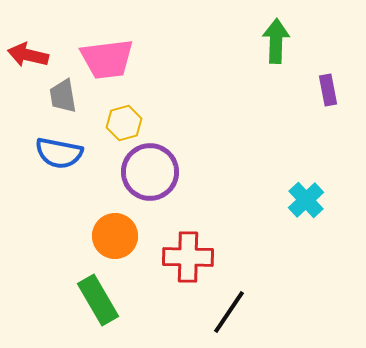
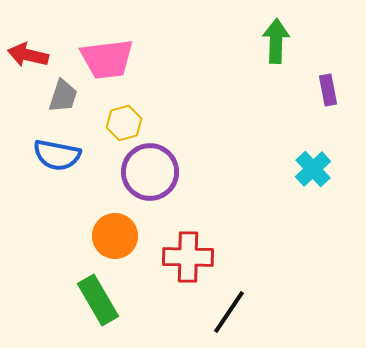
gray trapezoid: rotated 153 degrees counterclockwise
blue semicircle: moved 2 px left, 2 px down
cyan cross: moved 7 px right, 31 px up
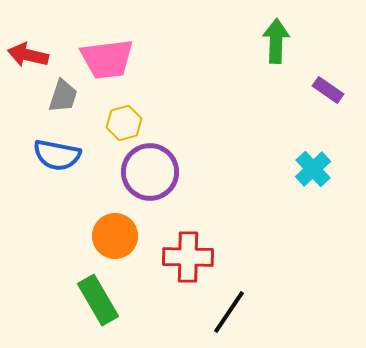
purple rectangle: rotated 44 degrees counterclockwise
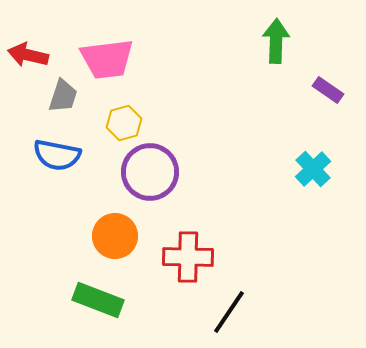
green rectangle: rotated 39 degrees counterclockwise
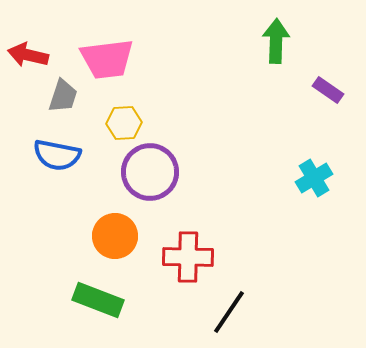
yellow hexagon: rotated 12 degrees clockwise
cyan cross: moved 1 px right, 9 px down; rotated 12 degrees clockwise
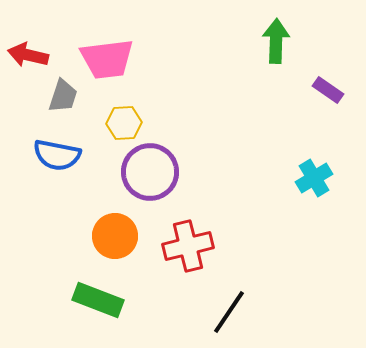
red cross: moved 11 px up; rotated 15 degrees counterclockwise
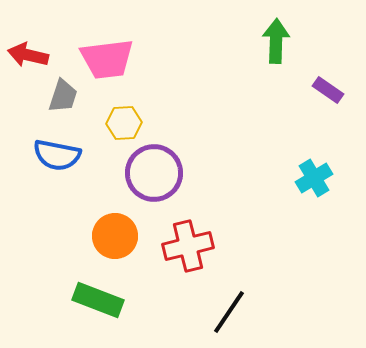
purple circle: moved 4 px right, 1 px down
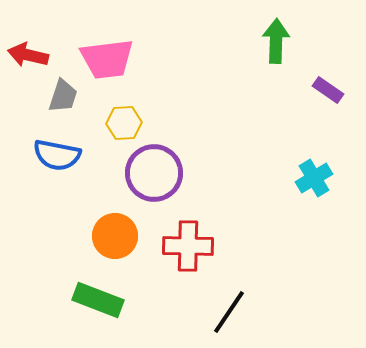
red cross: rotated 15 degrees clockwise
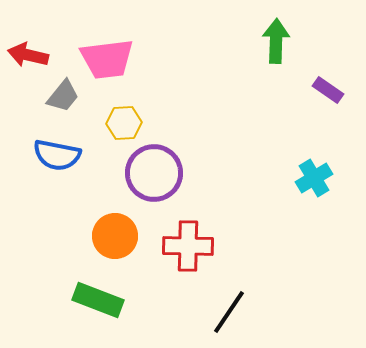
gray trapezoid: rotated 21 degrees clockwise
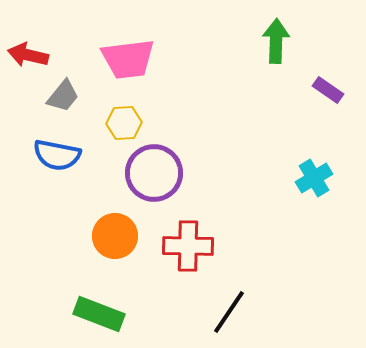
pink trapezoid: moved 21 px right
green rectangle: moved 1 px right, 14 px down
